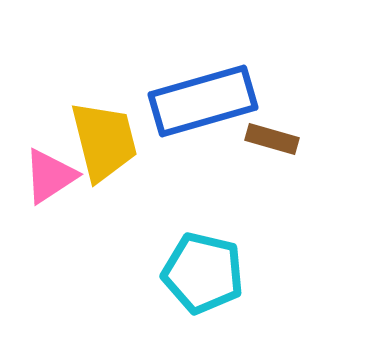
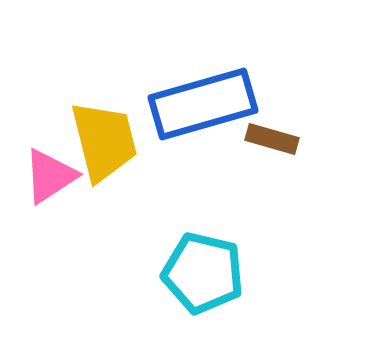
blue rectangle: moved 3 px down
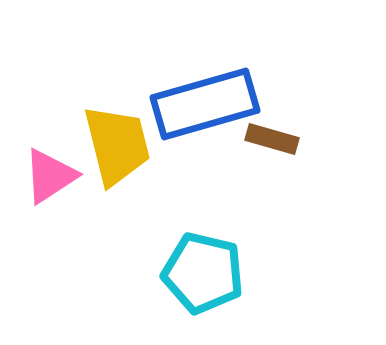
blue rectangle: moved 2 px right
yellow trapezoid: moved 13 px right, 4 px down
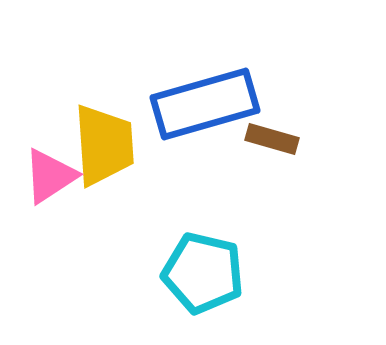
yellow trapezoid: moved 13 px left; rotated 10 degrees clockwise
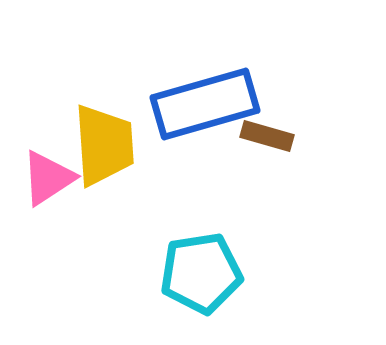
brown rectangle: moved 5 px left, 3 px up
pink triangle: moved 2 px left, 2 px down
cyan pentagon: moved 2 px left; rotated 22 degrees counterclockwise
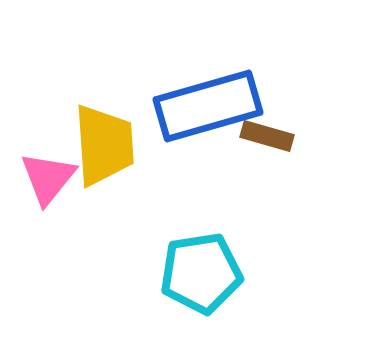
blue rectangle: moved 3 px right, 2 px down
pink triangle: rotated 18 degrees counterclockwise
